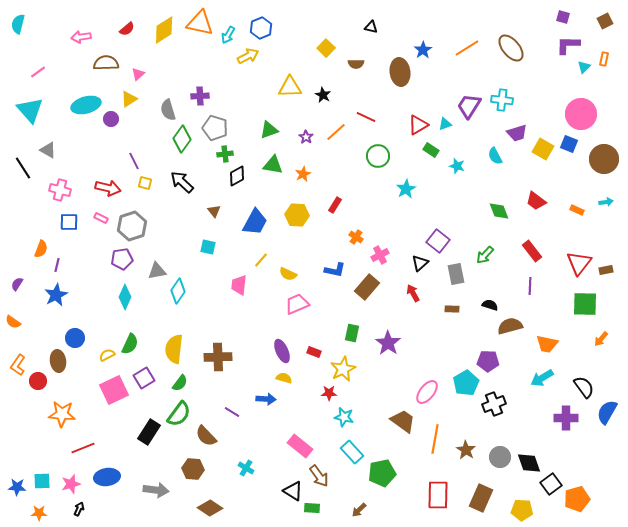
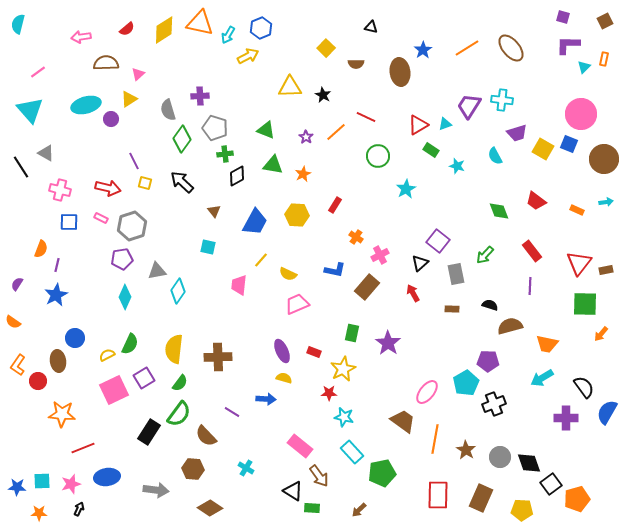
green triangle at (269, 130): moved 3 px left; rotated 42 degrees clockwise
gray triangle at (48, 150): moved 2 px left, 3 px down
black line at (23, 168): moved 2 px left, 1 px up
orange arrow at (601, 339): moved 5 px up
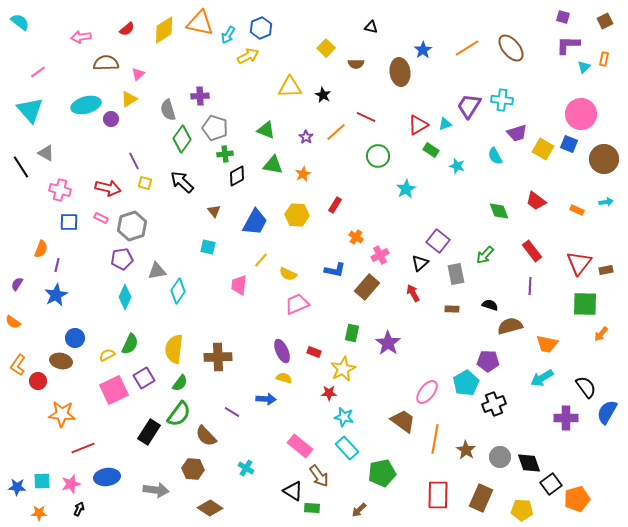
cyan semicircle at (18, 24): moved 2 px right, 2 px up; rotated 114 degrees clockwise
brown ellipse at (58, 361): moved 3 px right; rotated 70 degrees counterclockwise
black semicircle at (584, 387): moved 2 px right
cyan rectangle at (352, 452): moved 5 px left, 4 px up
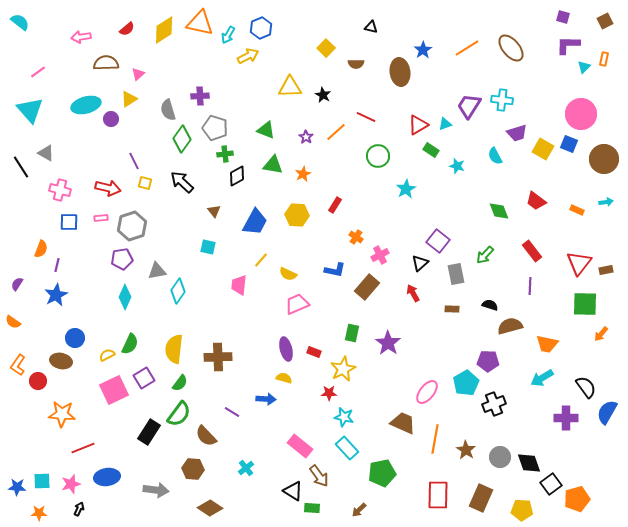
pink rectangle at (101, 218): rotated 32 degrees counterclockwise
purple ellipse at (282, 351): moved 4 px right, 2 px up; rotated 10 degrees clockwise
brown trapezoid at (403, 421): moved 2 px down; rotated 12 degrees counterclockwise
cyan cross at (246, 468): rotated 21 degrees clockwise
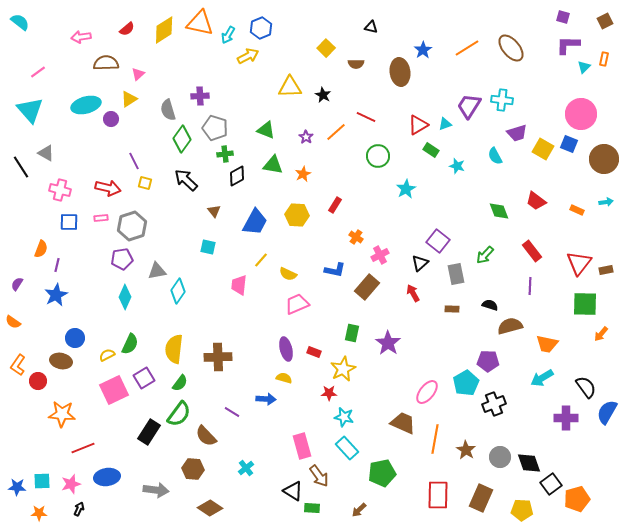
black arrow at (182, 182): moved 4 px right, 2 px up
pink rectangle at (300, 446): moved 2 px right; rotated 35 degrees clockwise
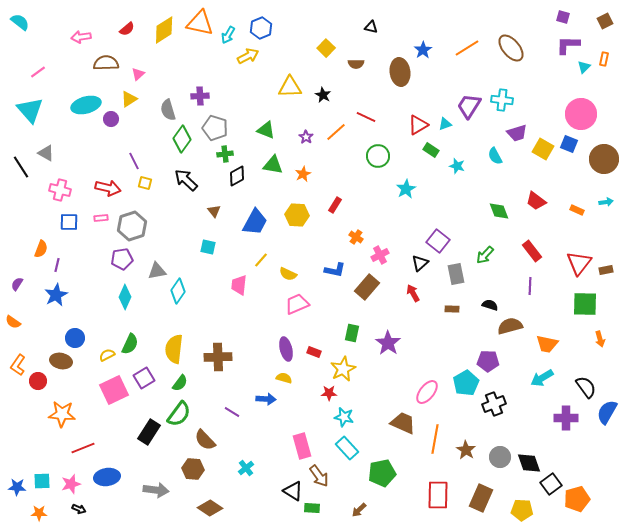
orange arrow at (601, 334): moved 1 px left, 5 px down; rotated 56 degrees counterclockwise
brown semicircle at (206, 436): moved 1 px left, 4 px down
black arrow at (79, 509): rotated 88 degrees clockwise
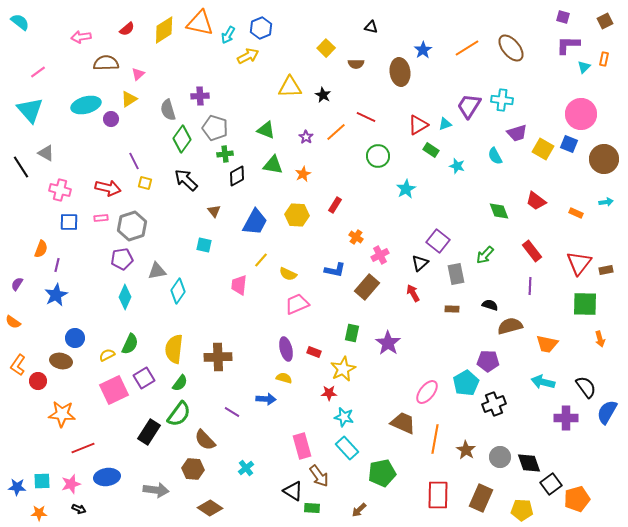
orange rectangle at (577, 210): moved 1 px left, 3 px down
cyan square at (208, 247): moved 4 px left, 2 px up
cyan arrow at (542, 378): moved 1 px right, 4 px down; rotated 45 degrees clockwise
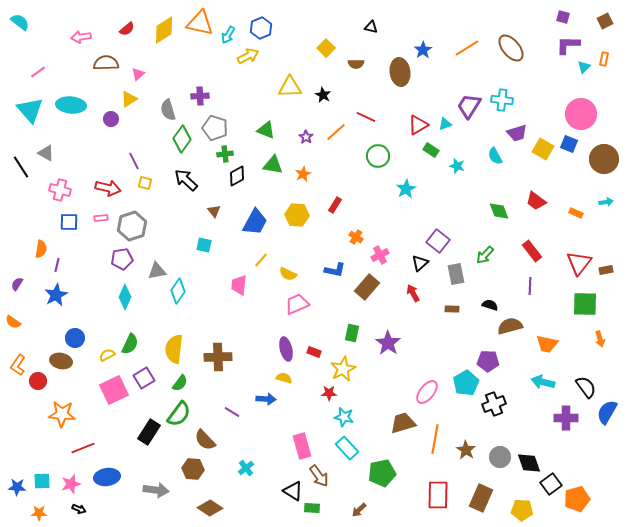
cyan ellipse at (86, 105): moved 15 px left; rotated 20 degrees clockwise
orange semicircle at (41, 249): rotated 12 degrees counterclockwise
brown trapezoid at (403, 423): rotated 40 degrees counterclockwise
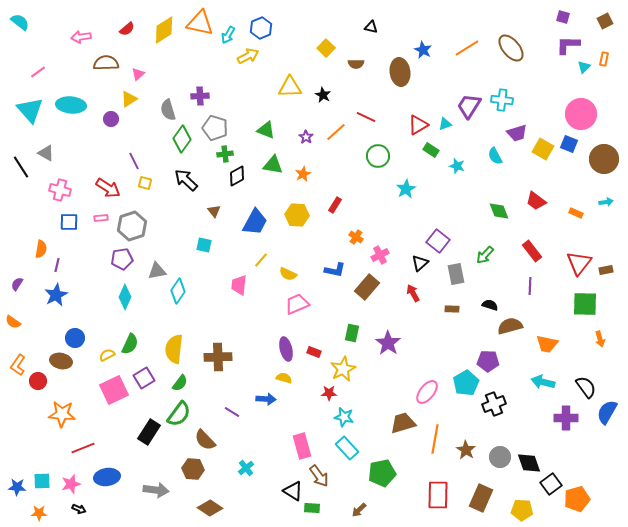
blue star at (423, 50): rotated 12 degrees counterclockwise
red arrow at (108, 188): rotated 20 degrees clockwise
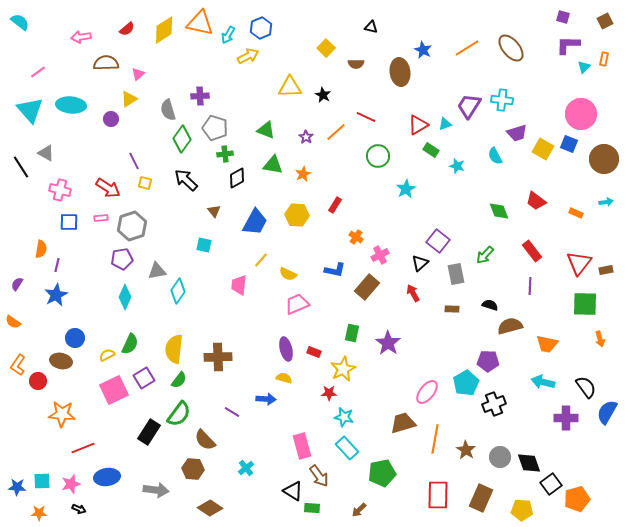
black diamond at (237, 176): moved 2 px down
green semicircle at (180, 383): moved 1 px left, 3 px up
